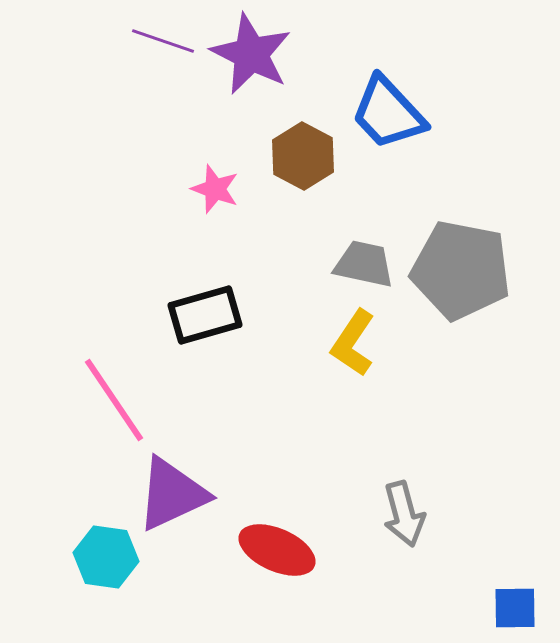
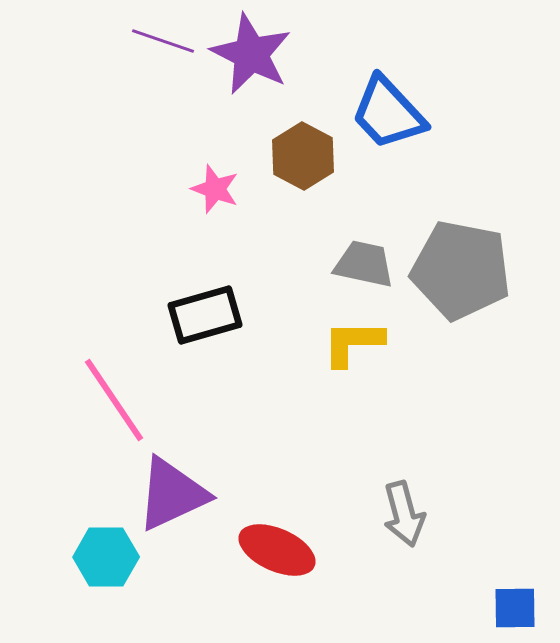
yellow L-shape: rotated 56 degrees clockwise
cyan hexagon: rotated 8 degrees counterclockwise
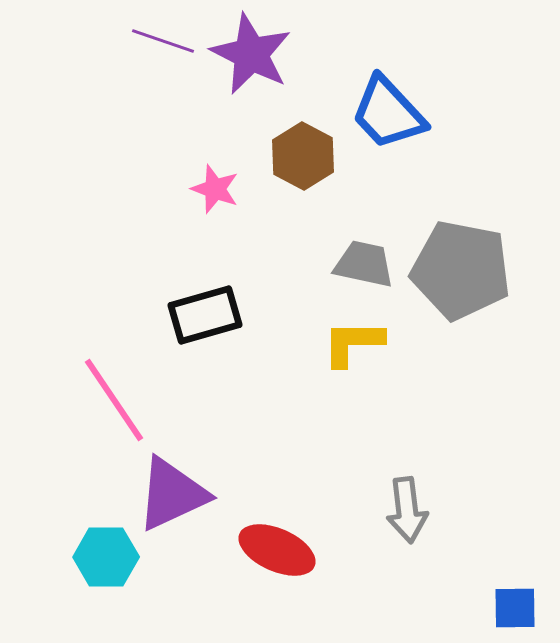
gray arrow: moved 3 px right, 4 px up; rotated 8 degrees clockwise
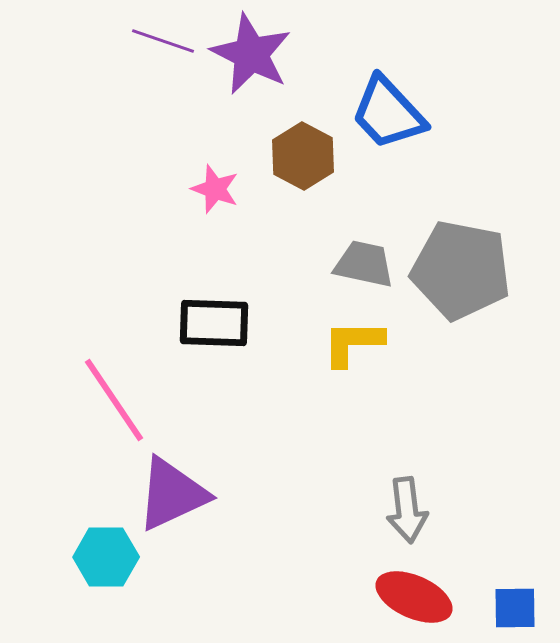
black rectangle: moved 9 px right, 8 px down; rotated 18 degrees clockwise
red ellipse: moved 137 px right, 47 px down
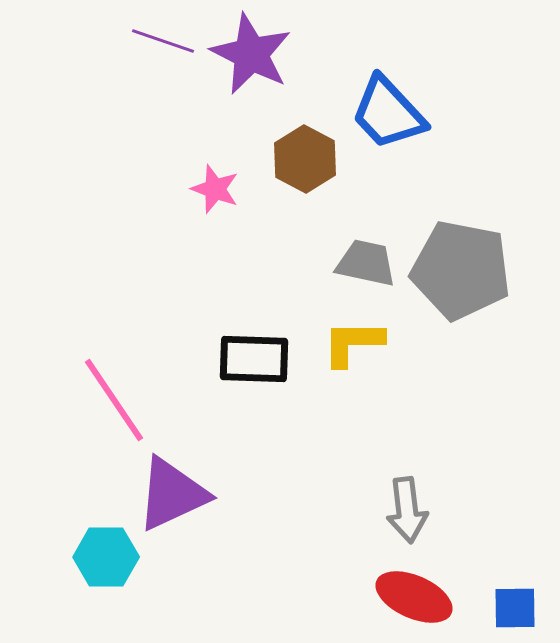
brown hexagon: moved 2 px right, 3 px down
gray trapezoid: moved 2 px right, 1 px up
black rectangle: moved 40 px right, 36 px down
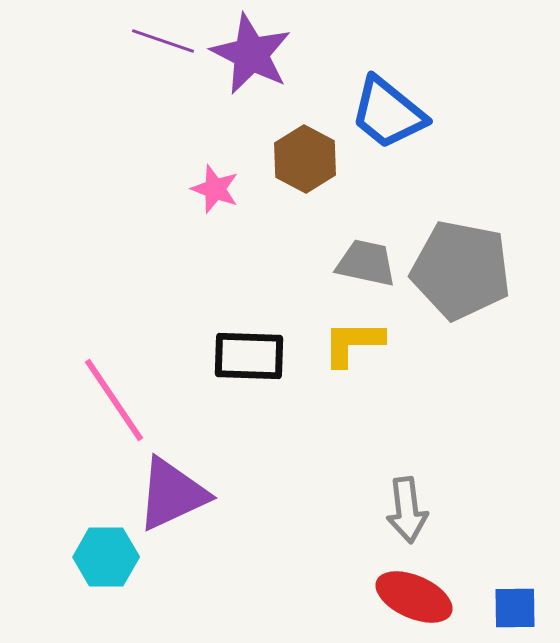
blue trapezoid: rotated 8 degrees counterclockwise
black rectangle: moved 5 px left, 3 px up
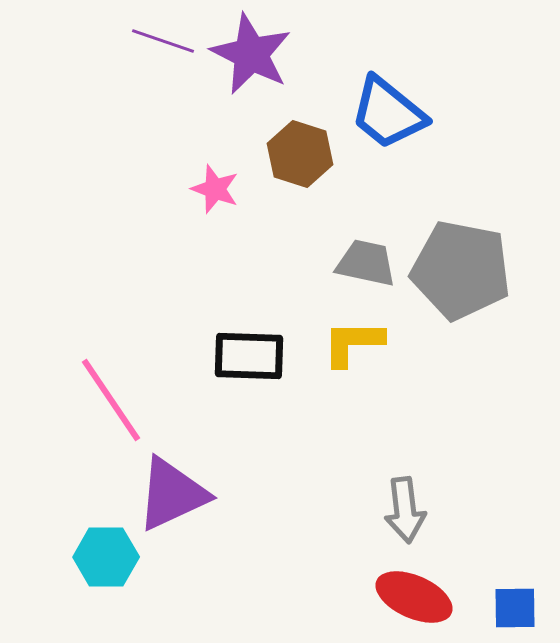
brown hexagon: moved 5 px left, 5 px up; rotated 10 degrees counterclockwise
pink line: moved 3 px left
gray arrow: moved 2 px left
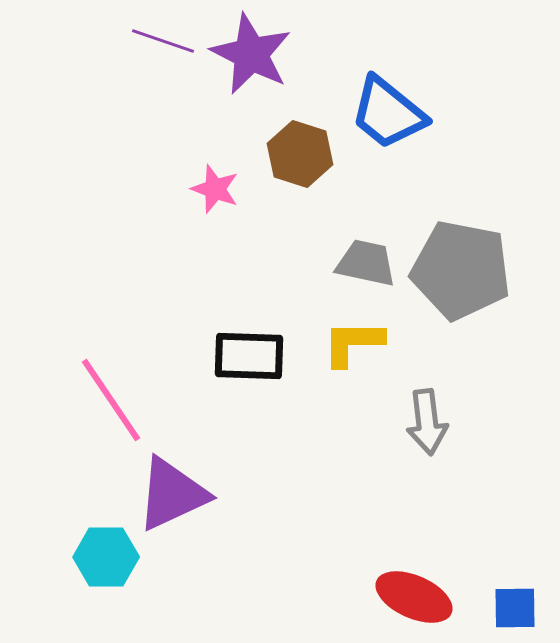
gray arrow: moved 22 px right, 88 px up
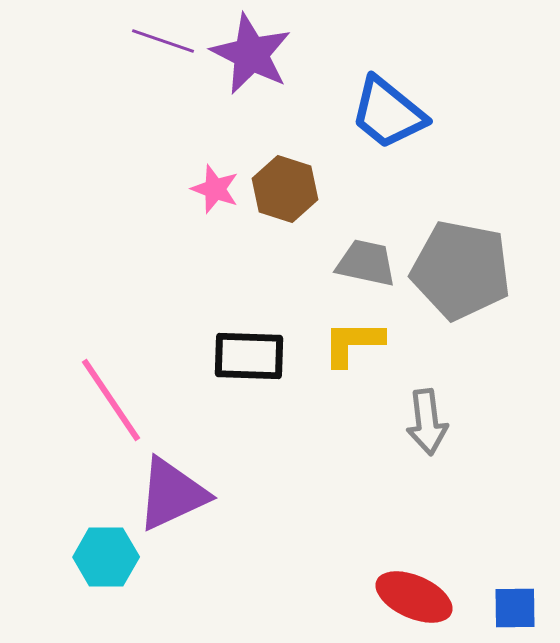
brown hexagon: moved 15 px left, 35 px down
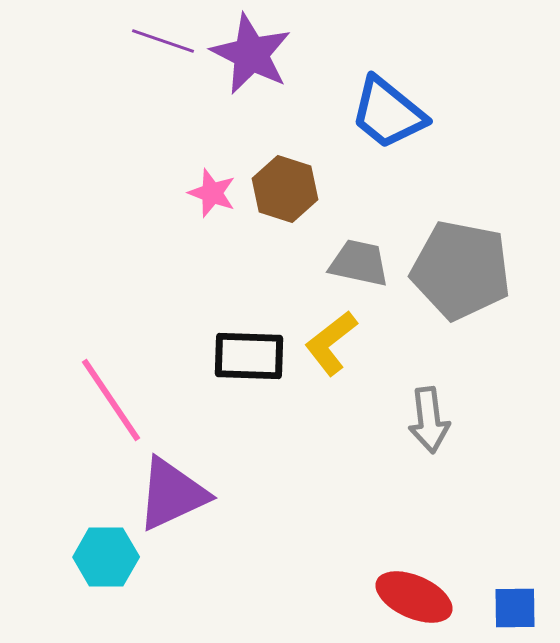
pink star: moved 3 px left, 4 px down
gray trapezoid: moved 7 px left
yellow L-shape: moved 22 px left; rotated 38 degrees counterclockwise
gray arrow: moved 2 px right, 2 px up
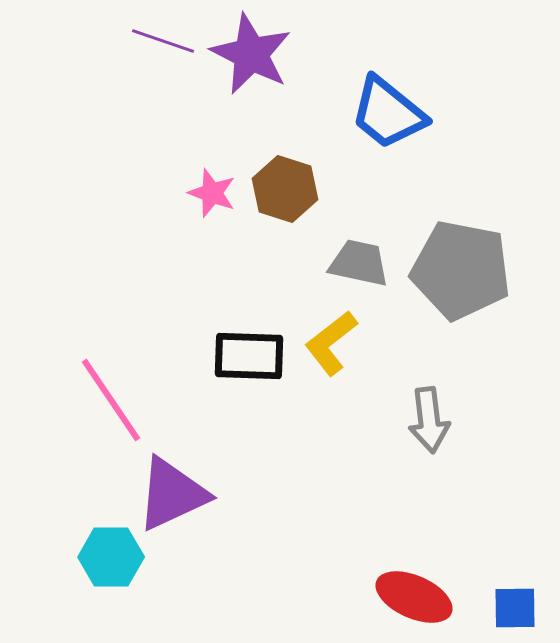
cyan hexagon: moved 5 px right
